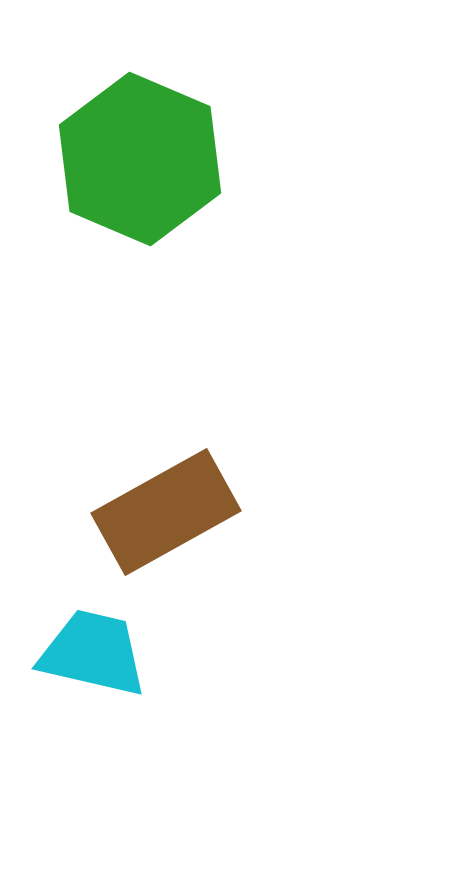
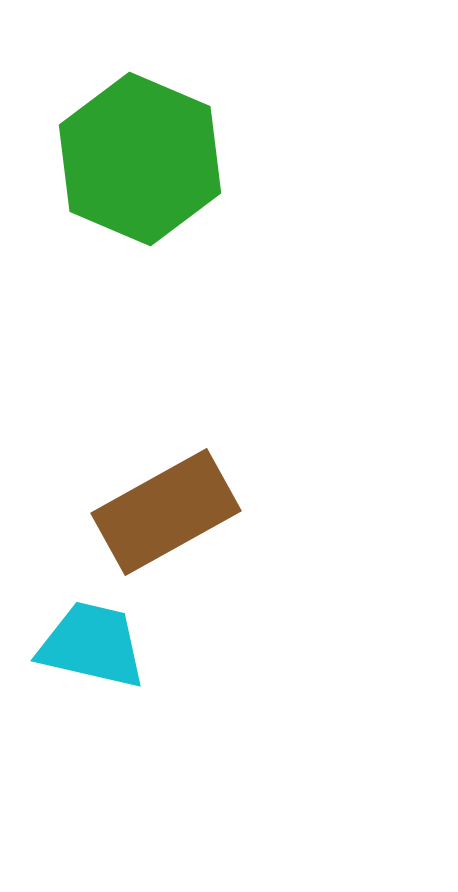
cyan trapezoid: moved 1 px left, 8 px up
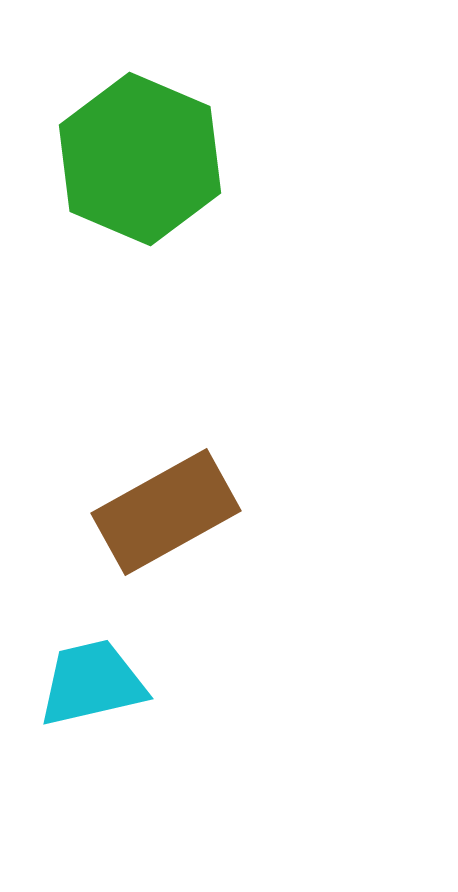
cyan trapezoid: moved 38 px down; rotated 26 degrees counterclockwise
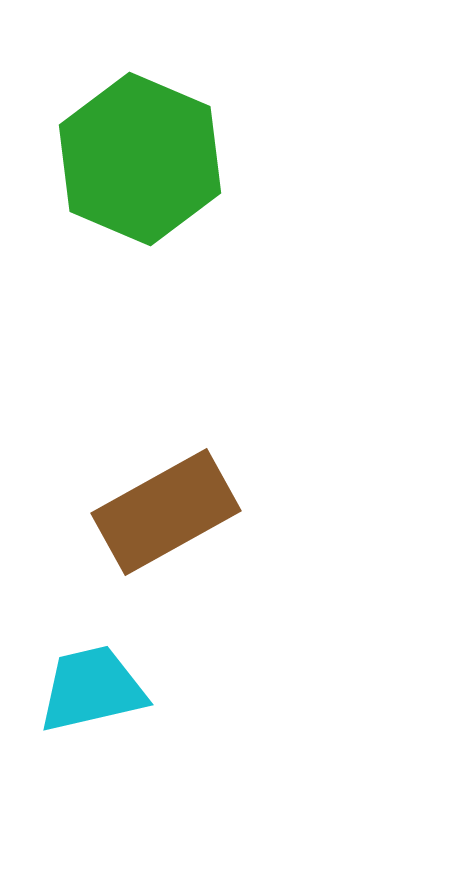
cyan trapezoid: moved 6 px down
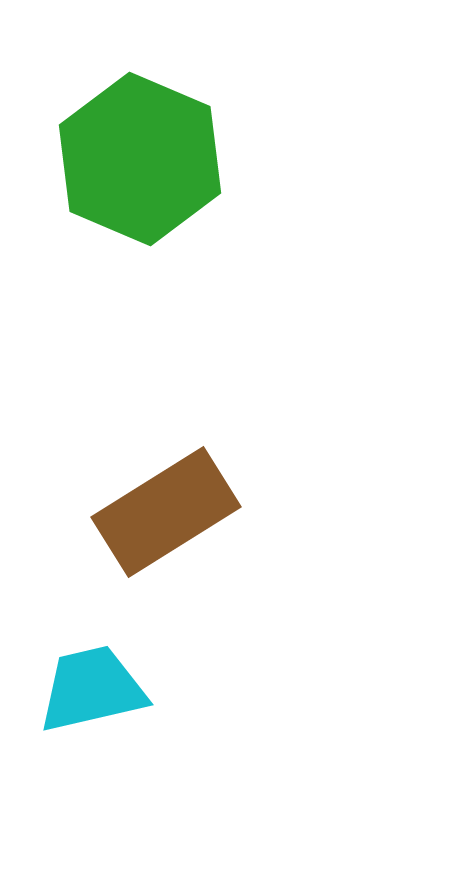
brown rectangle: rotated 3 degrees counterclockwise
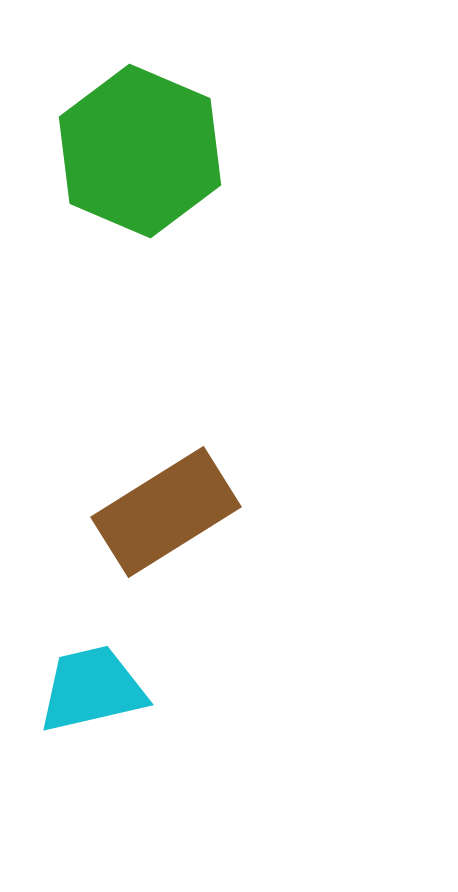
green hexagon: moved 8 px up
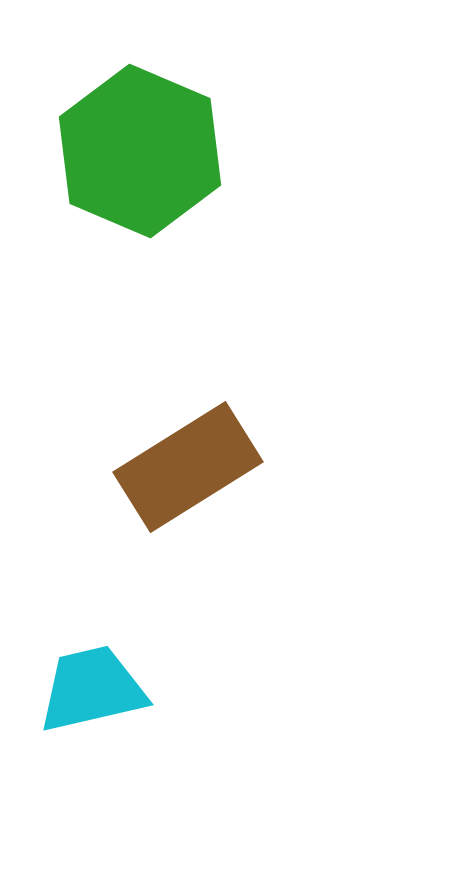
brown rectangle: moved 22 px right, 45 px up
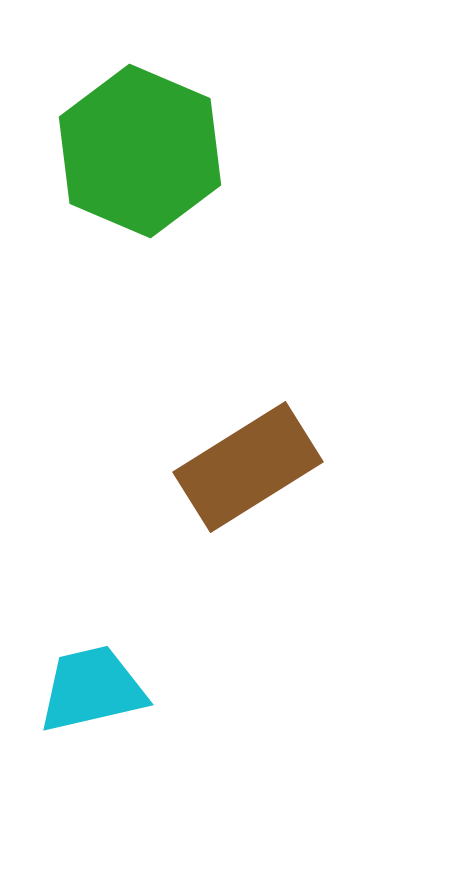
brown rectangle: moved 60 px right
